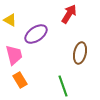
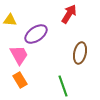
yellow triangle: rotated 24 degrees counterclockwise
pink trapezoid: moved 5 px right; rotated 15 degrees counterclockwise
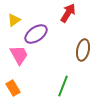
red arrow: moved 1 px left, 1 px up
yellow triangle: moved 4 px right; rotated 40 degrees counterclockwise
brown ellipse: moved 3 px right, 3 px up
orange rectangle: moved 7 px left, 8 px down
green line: rotated 40 degrees clockwise
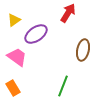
pink trapezoid: moved 2 px left, 2 px down; rotated 25 degrees counterclockwise
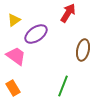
pink trapezoid: moved 1 px left, 1 px up
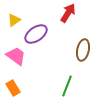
green line: moved 4 px right
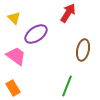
yellow triangle: moved 2 px up; rotated 40 degrees counterclockwise
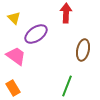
red arrow: moved 2 px left; rotated 30 degrees counterclockwise
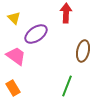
brown ellipse: moved 1 px down
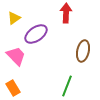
yellow triangle: rotated 40 degrees clockwise
pink trapezoid: rotated 10 degrees clockwise
